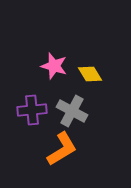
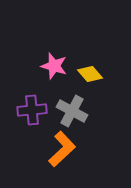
yellow diamond: rotated 10 degrees counterclockwise
orange L-shape: rotated 12 degrees counterclockwise
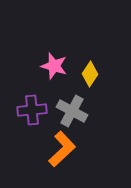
yellow diamond: rotated 75 degrees clockwise
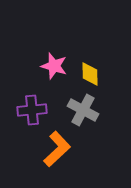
yellow diamond: rotated 35 degrees counterclockwise
gray cross: moved 11 px right, 1 px up
orange L-shape: moved 5 px left
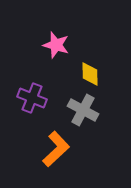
pink star: moved 2 px right, 21 px up
purple cross: moved 12 px up; rotated 28 degrees clockwise
orange L-shape: moved 1 px left
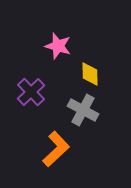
pink star: moved 2 px right, 1 px down
purple cross: moved 1 px left, 6 px up; rotated 24 degrees clockwise
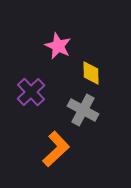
pink star: rotated 8 degrees clockwise
yellow diamond: moved 1 px right, 1 px up
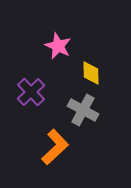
orange L-shape: moved 1 px left, 2 px up
